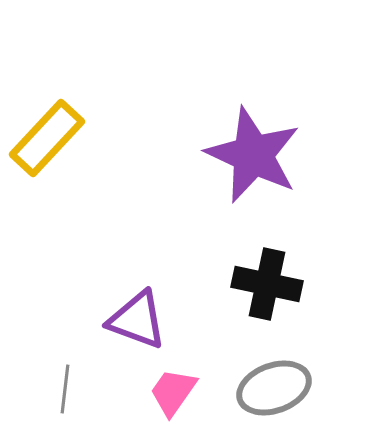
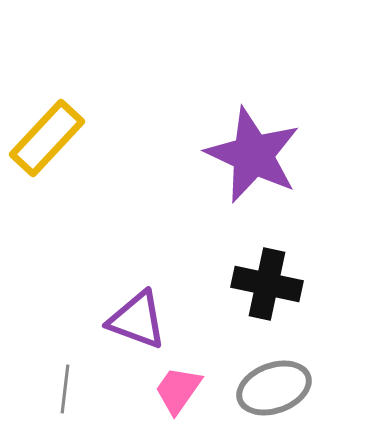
pink trapezoid: moved 5 px right, 2 px up
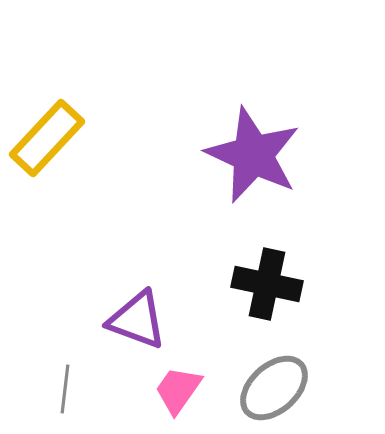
gray ellipse: rotated 22 degrees counterclockwise
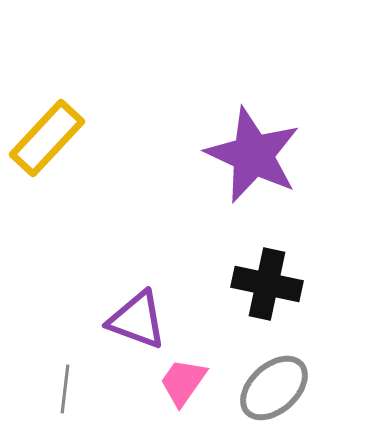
pink trapezoid: moved 5 px right, 8 px up
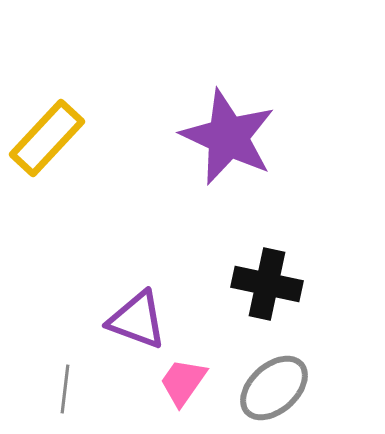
purple star: moved 25 px left, 18 px up
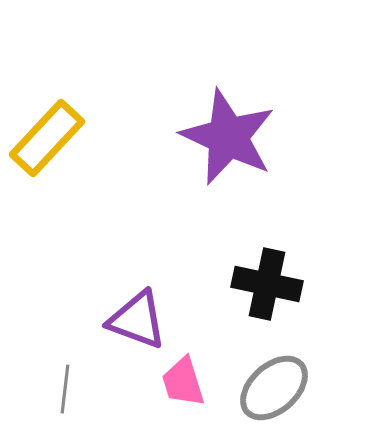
pink trapezoid: rotated 52 degrees counterclockwise
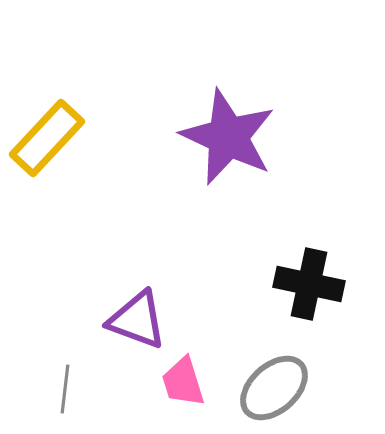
black cross: moved 42 px right
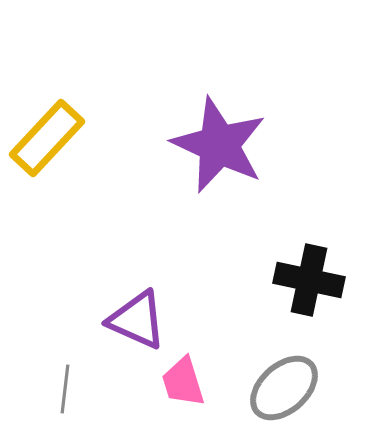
purple star: moved 9 px left, 8 px down
black cross: moved 4 px up
purple triangle: rotated 4 degrees clockwise
gray ellipse: moved 10 px right
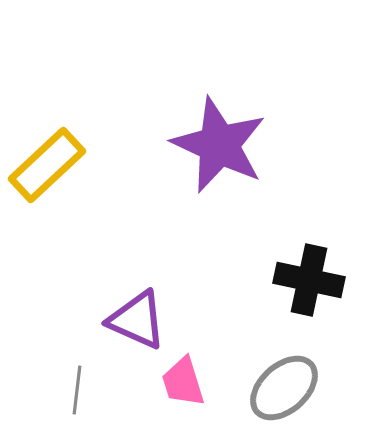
yellow rectangle: moved 27 px down; rotated 4 degrees clockwise
gray line: moved 12 px right, 1 px down
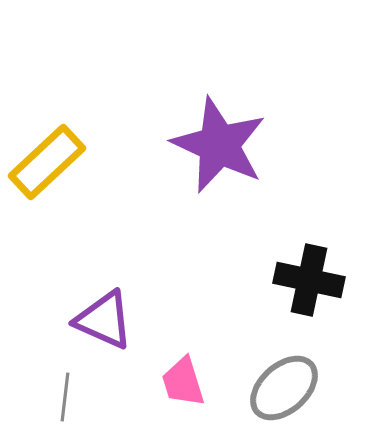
yellow rectangle: moved 3 px up
purple triangle: moved 33 px left
gray line: moved 12 px left, 7 px down
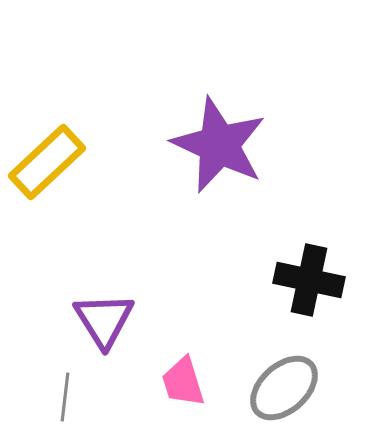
purple triangle: rotated 34 degrees clockwise
